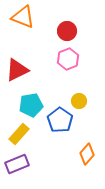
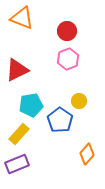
orange triangle: moved 1 px left, 1 px down
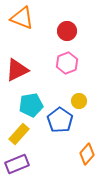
pink hexagon: moved 1 px left, 4 px down
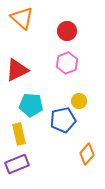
orange triangle: rotated 20 degrees clockwise
cyan pentagon: rotated 15 degrees clockwise
blue pentagon: moved 3 px right; rotated 25 degrees clockwise
yellow rectangle: rotated 55 degrees counterclockwise
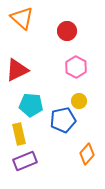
pink hexagon: moved 9 px right, 4 px down; rotated 10 degrees counterclockwise
purple rectangle: moved 8 px right, 3 px up
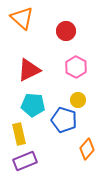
red circle: moved 1 px left
red triangle: moved 12 px right
yellow circle: moved 1 px left, 1 px up
cyan pentagon: moved 2 px right
blue pentagon: moved 1 px right; rotated 30 degrees clockwise
orange diamond: moved 5 px up
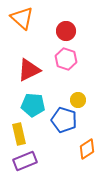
pink hexagon: moved 10 px left, 8 px up; rotated 10 degrees counterclockwise
orange diamond: rotated 15 degrees clockwise
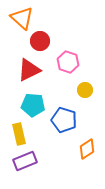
red circle: moved 26 px left, 10 px down
pink hexagon: moved 2 px right, 3 px down
yellow circle: moved 7 px right, 10 px up
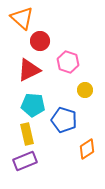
yellow rectangle: moved 8 px right
